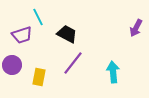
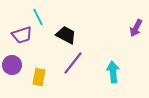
black trapezoid: moved 1 px left, 1 px down
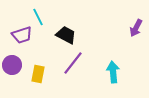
yellow rectangle: moved 1 px left, 3 px up
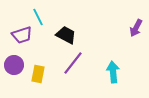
purple circle: moved 2 px right
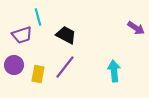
cyan line: rotated 12 degrees clockwise
purple arrow: rotated 84 degrees counterclockwise
purple line: moved 8 px left, 4 px down
cyan arrow: moved 1 px right, 1 px up
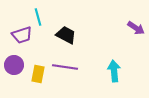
purple line: rotated 60 degrees clockwise
